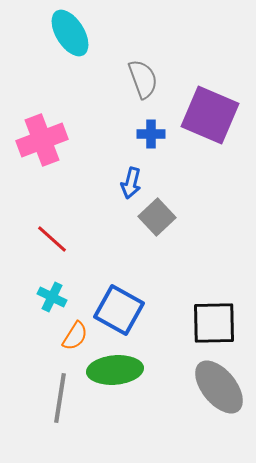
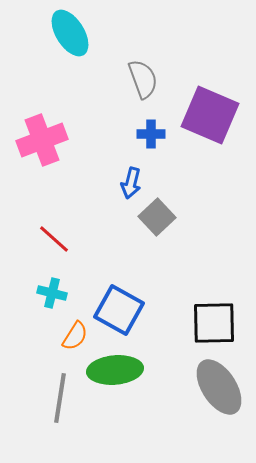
red line: moved 2 px right
cyan cross: moved 4 px up; rotated 12 degrees counterclockwise
gray ellipse: rotated 6 degrees clockwise
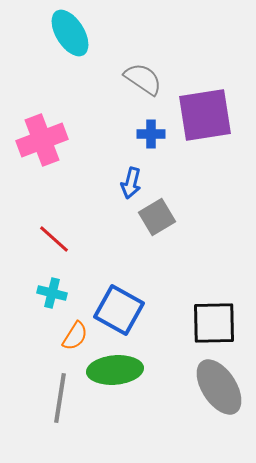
gray semicircle: rotated 36 degrees counterclockwise
purple square: moved 5 px left; rotated 32 degrees counterclockwise
gray square: rotated 12 degrees clockwise
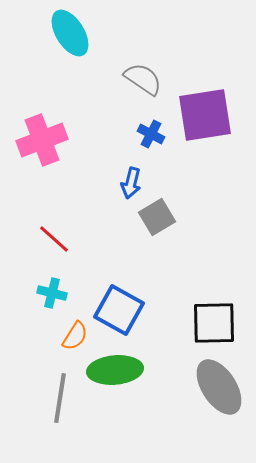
blue cross: rotated 28 degrees clockwise
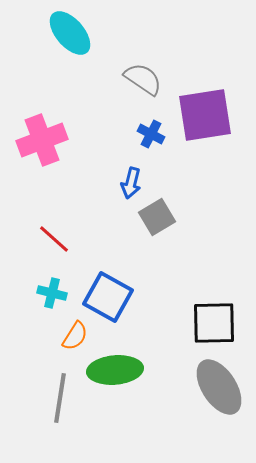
cyan ellipse: rotated 9 degrees counterclockwise
blue square: moved 11 px left, 13 px up
